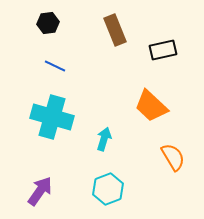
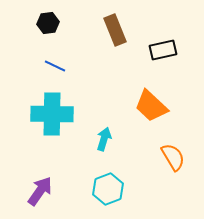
cyan cross: moved 3 px up; rotated 15 degrees counterclockwise
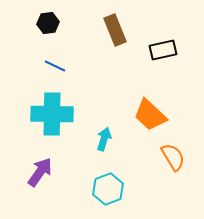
orange trapezoid: moved 1 px left, 9 px down
purple arrow: moved 19 px up
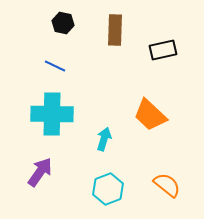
black hexagon: moved 15 px right; rotated 20 degrees clockwise
brown rectangle: rotated 24 degrees clockwise
orange semicircle: moved 6 px left, 28 px down; rotated 20 degrees counterclockwise
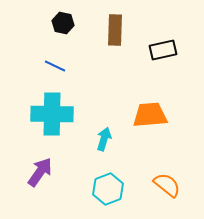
orange trapezoid: rotated 132 degrees clockwise
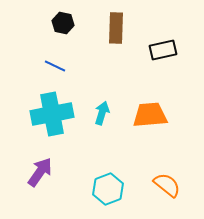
brown rectangle: moved 1 px right, 2 px up
cyan cross: rotated 12 degrees counterclockwise
cyan arrow: moved 2 px left, 26 px up
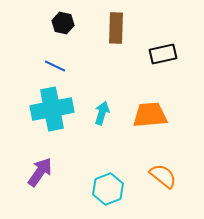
black rectangle: moved 4 px down
cyan cross: moved 5 px up
orange semicircle: moved 4 px left, 9 px up
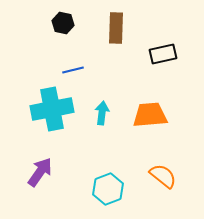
blue line: moved 18 px right, 4 px down; rotated 40 degrees counterclockwise
cyan arrow: rotated 10 degrees counterclockwise
